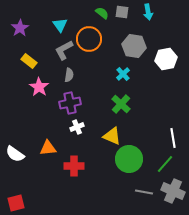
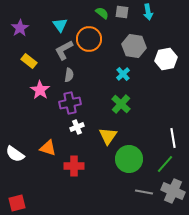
pink star: moved 1 px right, 3 px down
yellow triangle: moved 4 px left; rotated 42 degrees clockwise
orange triangle: rotated 24 degrees clockwise
red square: moved 1 px right
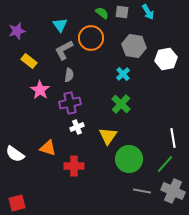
cyan arrow: rotated 21 degrees counterclockwise
purple star: moved 3 px left, 3 px down; rotated 18 degrees clockwise
orange circle: moved 2 px right, 1 px up
gray line: moved 2 px left, 1 px up
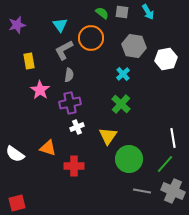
purple star: moved 6 px up
yellow rectangle: rotated 42 degrees clockwise
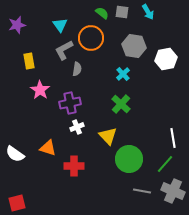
gray semicircle: moved 8 px right, 6 px up
yellow triangle: rotated 18 degrees counterclockwise
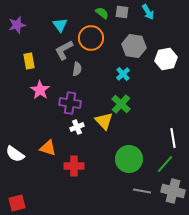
purple cross: rotated 20 degrees clockwise
yellow triangle: moved 4 px left, 15 px up
gray cross: rotated 10 degrees counterclockwise
